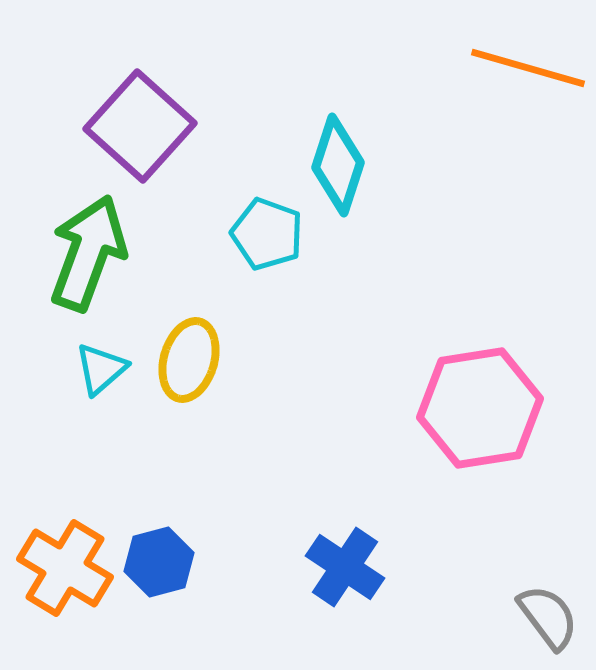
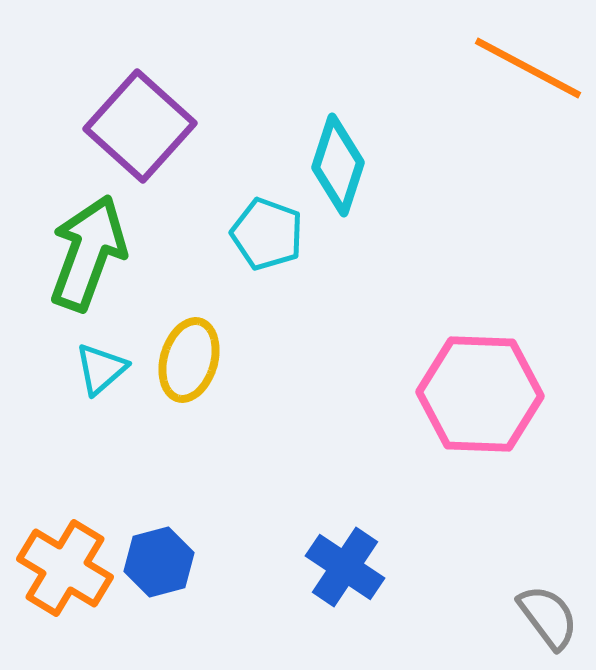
orange line: rotated 12 degrees clockwise
pink hexagon: moved 14 px up; rotated 11 degrees clockwise
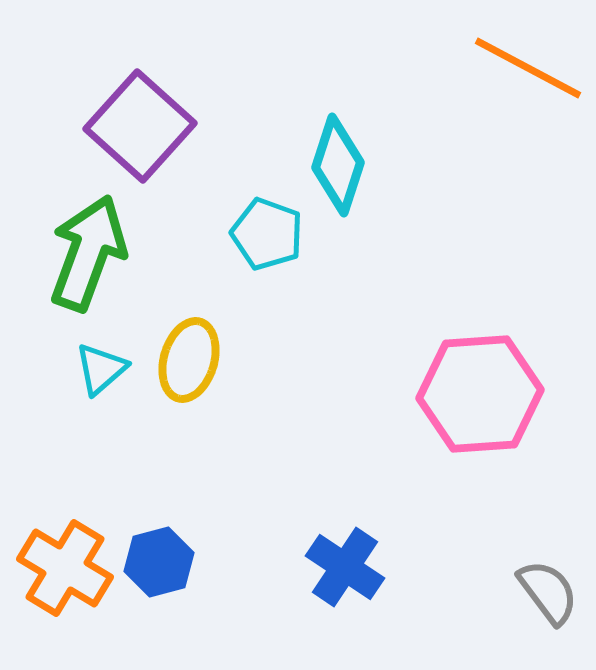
pink hexagon: rotated 6 degrees counterclockwise
gray semicircle: moved 25 px up
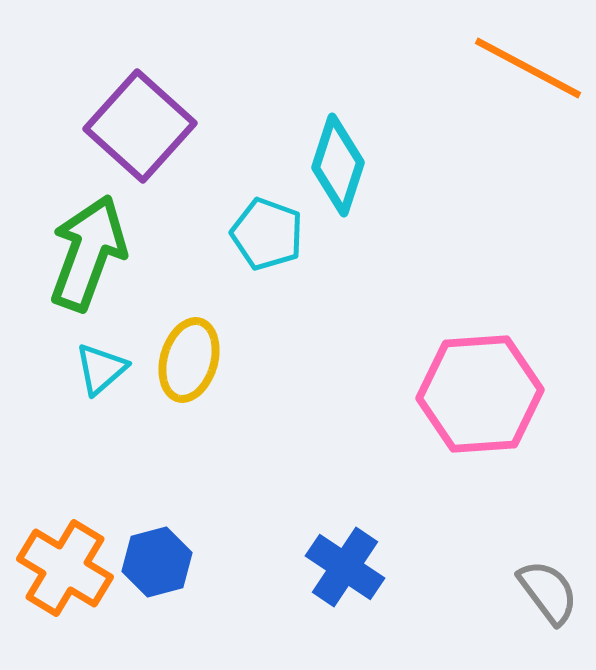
blue hexagon: moved 2 px left
